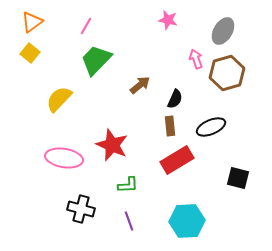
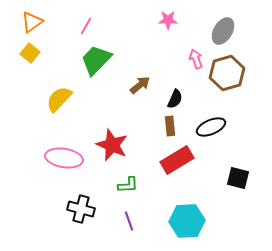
pink star: rotated 12 degrees counterclockwise
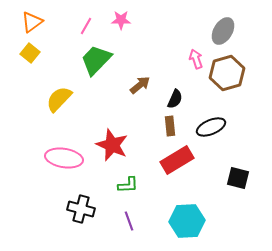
pink star: moved 47 px left
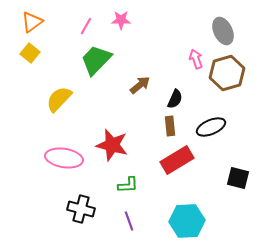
gray ellipse: rotated 56 degrees counterclockwise
red star: rotated 8 degrees counterclockwise
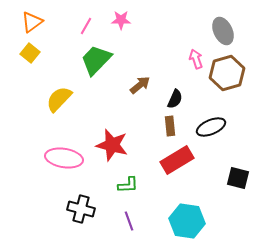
cyan hexagon: rotated 12 degrees clockwise
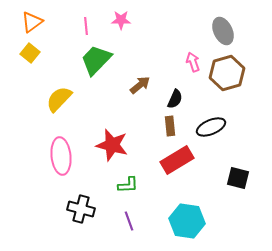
pink line: rotated 36 degrees counterclockwise
pink arrow: moved 3 px left, 3 px down
pink ellipse: moved 3 px left, 2 px up; rotated 75 degrees clockwise
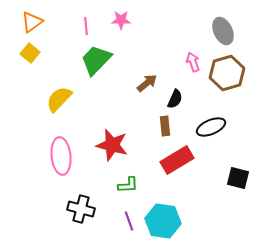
brown arrow: moved 7 px right, 2 px up
brown rectangle: moved 5 px left
cyan hexagon: moved 24 px left
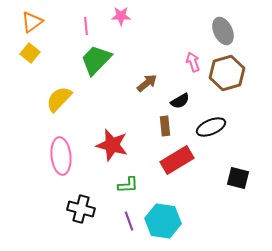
pink star: moved 4 px up
black semicircle: moved 5 px right, 2 px down; rotated 36 degrees clockwise
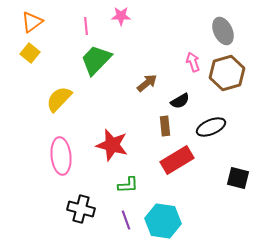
purple line: moved 3 px left, 1 px up
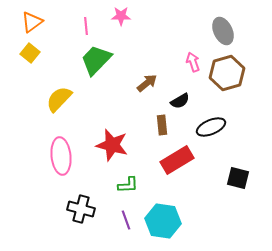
brown rectangle: moved 3 px left, 1 px up
